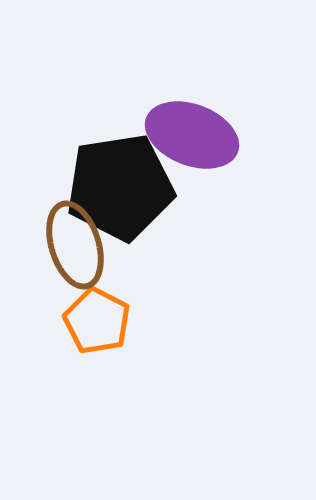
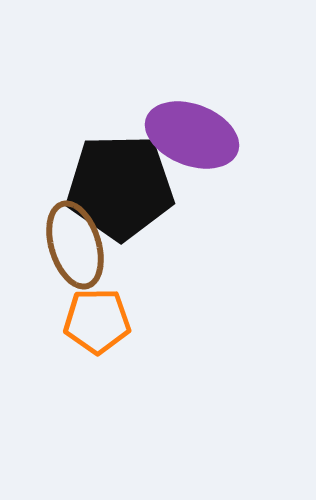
black pentagon: rotated 8 degrees clockwise
orange pentagon: rotated 28 degrees counterclockwise
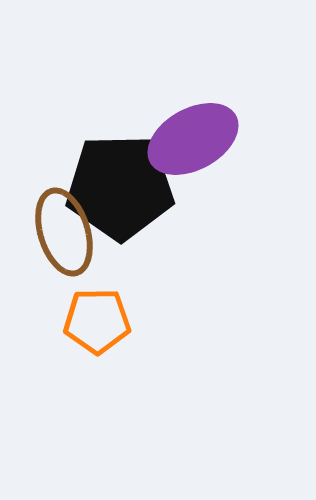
purple ellipse: moved 1 px right, 4 px down; rotated 50 degrees counterclockwise
brown ellipse: moved 11 px left, 13 px up
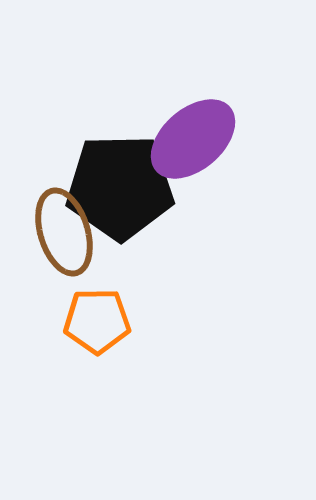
purple ellipse: rotated 12 degrees counterclockwise
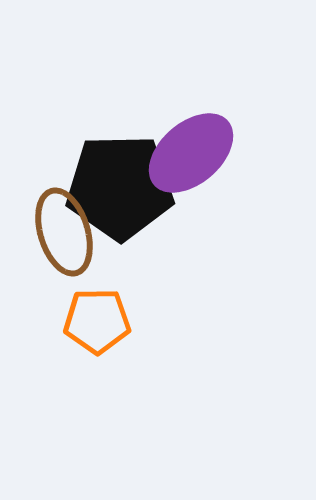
purple ellipse: moved 2 px left, 14 px down
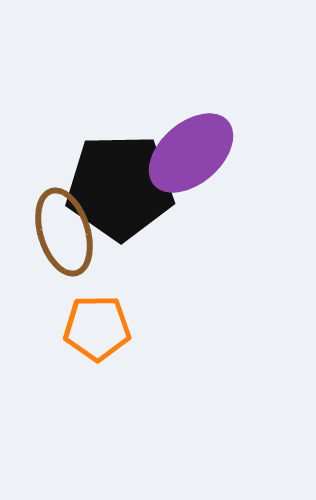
orange pentagon: moved 7 px down
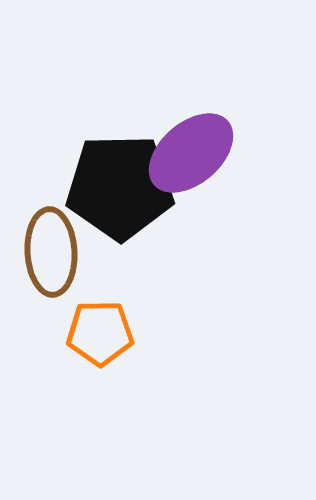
brown ellipse: moved 13 px left, 20 px down; rotated 14 degrees clockwise
orange pentagon: moved 3 px right, 5 px down
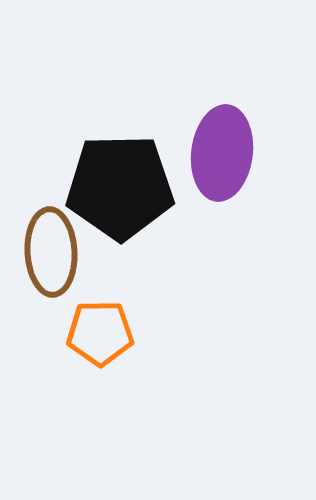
purple ellipse: moved 31 px right; rotated 42 degrees counterclockwise
